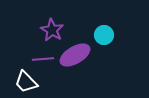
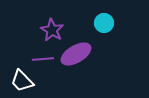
cyan circle: moved 12 px up
purple ellipse: moved 1 px right, 1 px up
white trapezoid: moved 4 px left, 1 px up
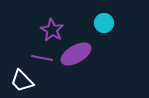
purple line: moved 1 px left, 1 px up; rotated 15 degrees clockwise
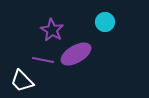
cyan circle: moved 1 px right, 1 px up
purple line: moved 1 px right, 2 px down
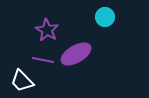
cyan circle: moved 5 px up
purple star: moved 5 px left
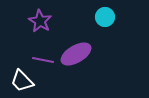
purple star: moved 7 px left, 9 px up
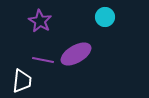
white trapezoid: rotated 130 degrees counterclockwise
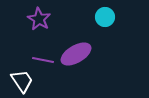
purple star: moved 1 px left, 2 px up
white trapezoid: rotated 40 degrees counterclockwise
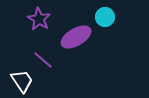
purple ellipse: moved 17 px up
purple line: rotated 30 degrees clockwise
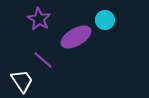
cyan circle: moved 3 px down
